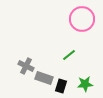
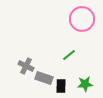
black rectangle: rotated 16 degrees counterclockwise
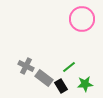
green line: moved 12 px down
gray rectangle: rotated 18 degrees clockwise
black rectangle: rotated 32 degrees counterclockwise
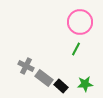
pink circle: moved 2 px left, 3 px down
green line: moved 7 px right, 18 px up; rotated 24 degrees counterclockwise
black rectangle: rotated 16 degrees counterclockwise
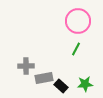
pink circle: moved 2 px left, 1 px up
gray cross: rotated 28 degrees counterclockwise
gray rectangle: rotated 48 degrees counterclockwise
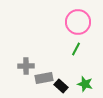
pink circle: moved 1 px down
green star: rotated 21 degrees clockwise
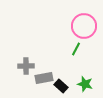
pink circle: moved 6 px right, 4 px down
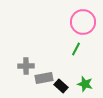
pink circle: moved 1 px left, 4 px up
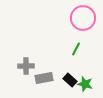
pink circle: moved 4 px up
black rectangle: moved 9 px right, 6 px up
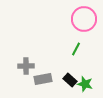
pink circle: moved 1 px right, 1 px down
gray rectangle: moved 1 px left, 1 px down
